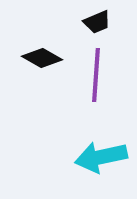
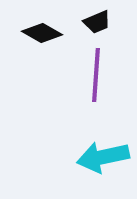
black diamond: moved 25 px up
cyan arrow: moved 2 px right
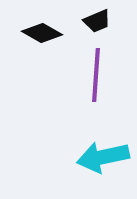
black trapezoid: moved 1 px up
